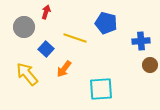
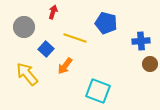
red arrow: moved 7 px right
brown circle: moved 1 px up
orange arrow: moved 1 px right, 3 px up
cyan square: moved 3 px left, 2 px down; rotated 25 degrees clockwise
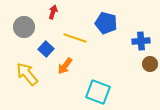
cyan square: moved 1 px down
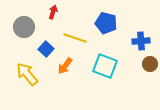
cyan square: moved 7 px right, 26 px up
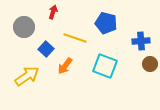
yellow arrow: moved 2 px down; rotated 95 degrees clockwise
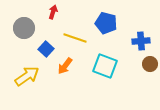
gray circle: moved 1 px down
